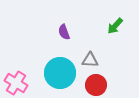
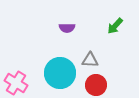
purple semicircle: moved 3 px right, 4 px up; rotated 70 degrees counterclockwise
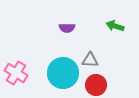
green arrow: rotated 66 degrees clockwise
cyan circle: moved 3 px right
pink cross: moved 10 px up
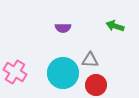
purple semicircle: moved 4 px left
pink cross: moved 1 px left, 1 px up
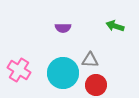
pink cross: moved 4 px right, 2 px up
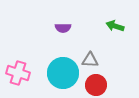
pink cross: moved 1 px left, 3 px down; rotated 15 degrees counterclockwise
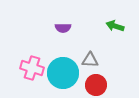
pink cross: moved 14 px right, 5 px up
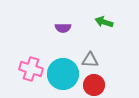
green arrow: moved 11 px left, 4 px up
pink cross: moved 1 px left, 1 px down
cyan circle: moved 1 px down
red circle: moved 2 px left
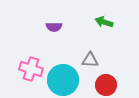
purple semicircle: moved 9 px left, 1 px up
cyan circle: moved 6 px down
red circle: moved 12 px right
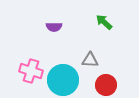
green arrow: rotated 24 degrees clockwise
pink cross: moved 2 px down
